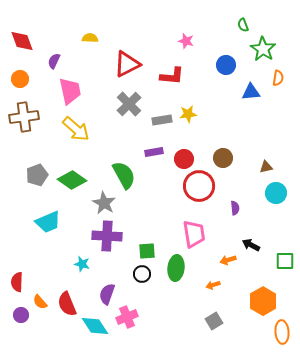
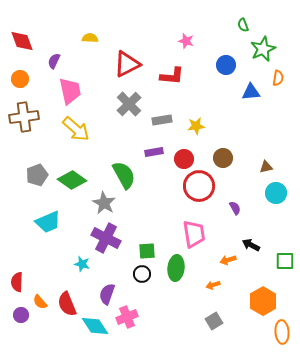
green star at (263, 49): rotated 15 degrees clockwise
yellow star at (188, 114): moved 8 px right, 12 px down
purple semicircle at (235, 208): rotated 24 degrees counterclockwise
purple cross at (107, 236): moved 1 px left, 2 px down; rotated 24 degrees clockwise
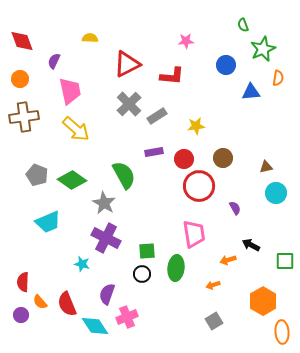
pink star at (186, 41): rotated 21 degrees counterclockwise
gray rectangle at (162, 120): moved 5 px left, 4 px up; rotated 24 degrees counterclockwise
gray pentagon at (37, 175): rotated 30 degrees counterclockwise
red semicircle at (17, 282): moved 6 px right
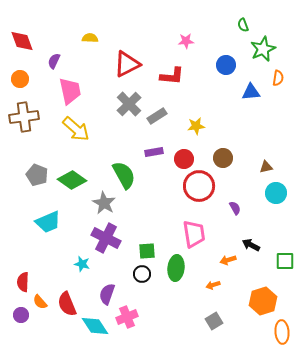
orange hexagon at (263, 301): rotated 12 degrees clockwise
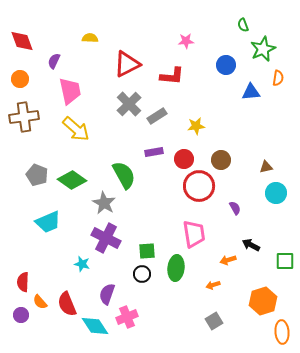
brown circle at (223, 158): moved 2 px left, 2 px down
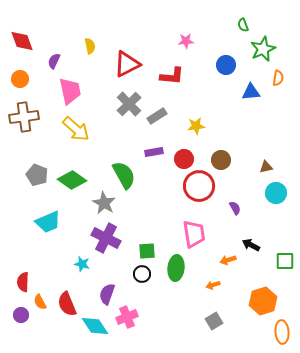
yellow semicircle at (90, 38): moved 8 px down; rotated 77 degrees clockwise
orange semicircle at (40, 302): rotated 14 degrees clockwise
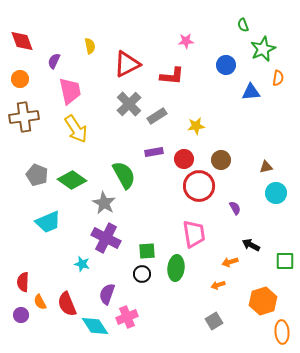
yellow arrow at (76, 129): rotated 16 degrees clockwise
orange arrow at (228, 260): moved 2 px right, 2 px down
orange arrow at (213, 285): moved 5 px right
